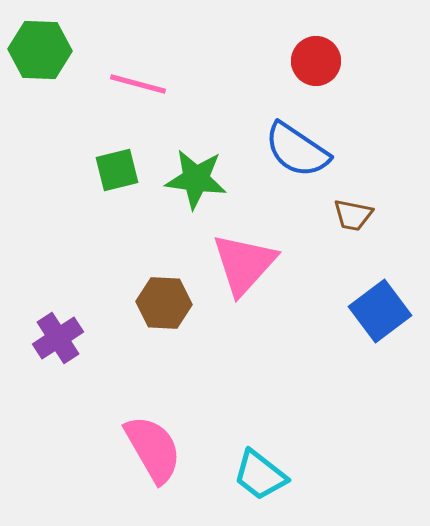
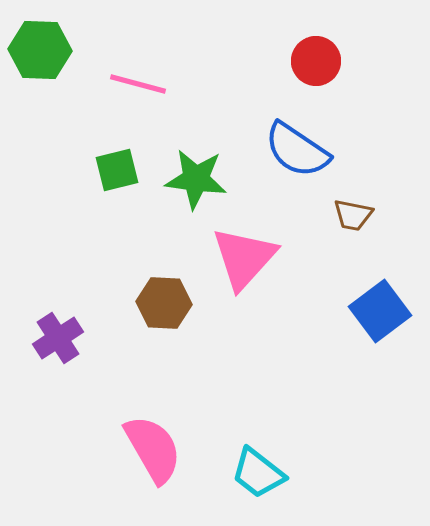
pink triangle: moved 6 px up
cyan trapezoid: moved 2 px left, 2 px up
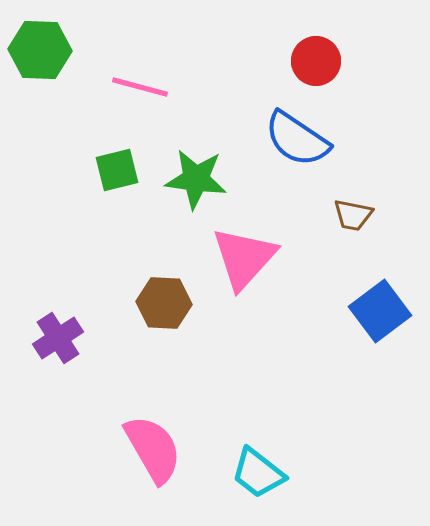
pink line: moved 2 px right, 3 px down
blue semicircle: moved 11 px up
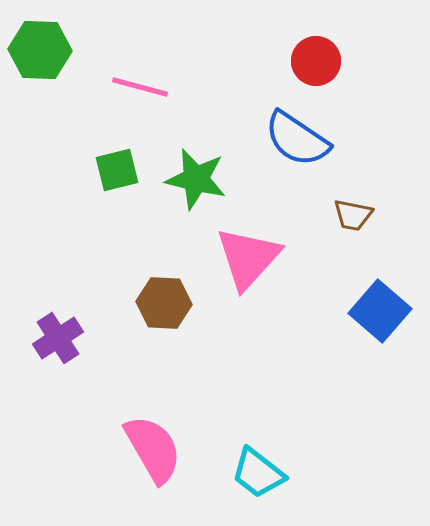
green star: rotated 6 degrees clockwise
pink triangle: moved 4 px right
blue square: rotated 12 degrees counterclockwise
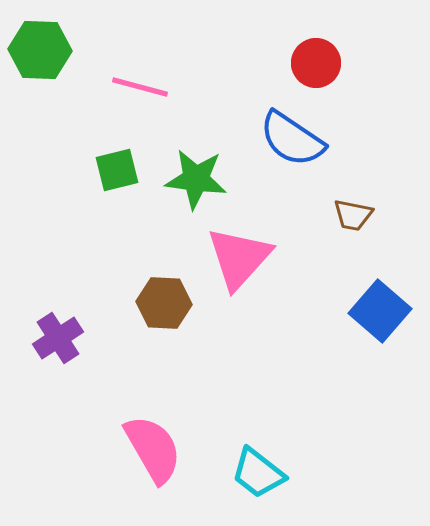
red circle: moved 2 px down
blue semicircle: moved 5 px left
green star: rotated 6 degrees counterclockwise
pink triangle: moved 9 px left
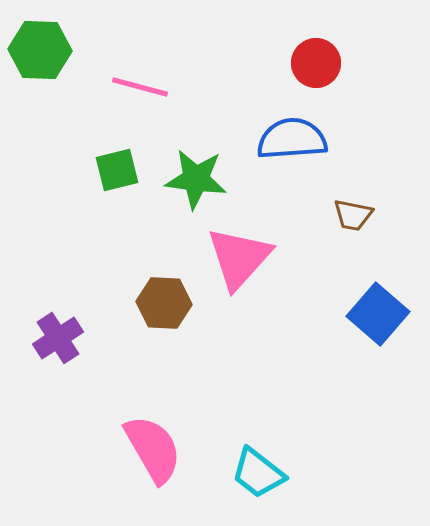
blue semicircle: rotated 142 degrees clockwise
blue square: moved 2 px left, 3 px down
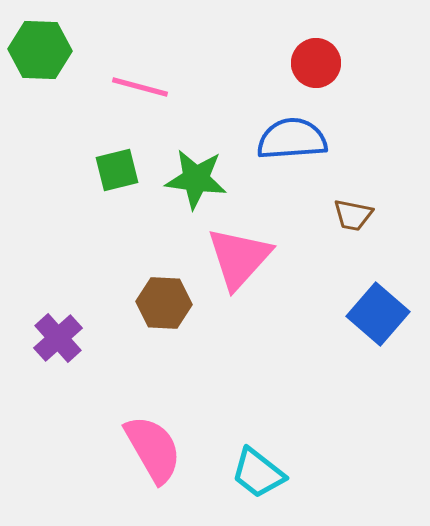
purple cross: rotated 9 degrees counterclockwise
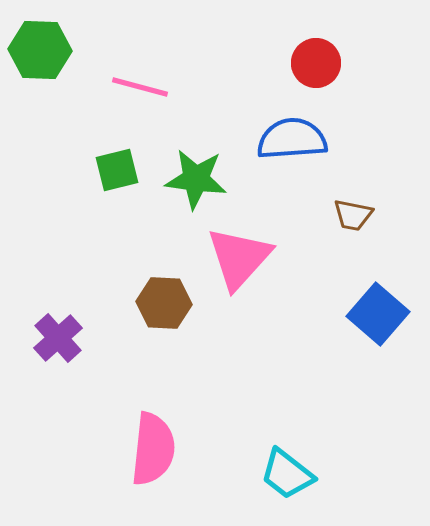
pink semicircle: rotated 36 degrees clockwise
cyan trapezoid: moved 29 px right, 1 px down
